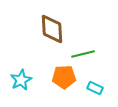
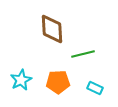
orange pentagon: moved 6 px left, 5 px down
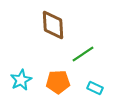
brown diamond: moved 1 px right, 4 px up
green line: rotated 20 degrees counterclockwise
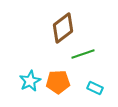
brown diamond: moved 10 px right, 3 px down; rotated 56 degrees clockwise
green line: rotated 15 degrees clockwise
cyan star: moved 9 px right, 1 px down
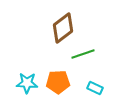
cyan star: moved 3 px left, 2 px down; rotated 30 degrees clockwise
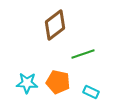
brown diamond: moved 8 px left, 3 px up
orange pentagon: rotated 15 degrees clockwise
cyan rectangle: moved 4 px left, 4 px down
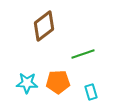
brown diamond: moved 11 px left, 1 px down
orange pentagon: rotated 15 degrees counterclockwise
cyan rectangle: rotated 49 degrees clockwise
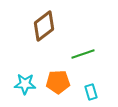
cyan star: moved 2 px left, 1 px down
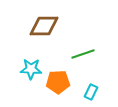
brown diamond: rotated 36 degrees clockwise
cyan star: moved 6 px right, 15 px up
cyan rectangle: rotated 42 degrees clockwise
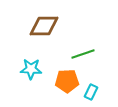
orange pentagon: moved 9 px right, 1 px up
